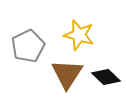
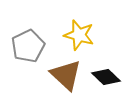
brown triangle: moved 1 px left, 1 px down; rotated 20 degrees counterclockwise
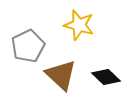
yellow star: moved 10 px up
brown triangle: moved 5 px left
